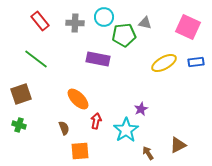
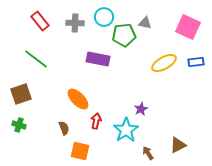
orange square: rotated 18 degrees clockwise
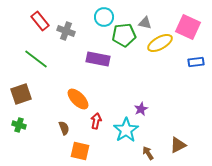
gray cross: moved 9 px left, 8 px down; rotated 18 degrees clockwise
yellow ellipse: moved 4 px left, 20 px up
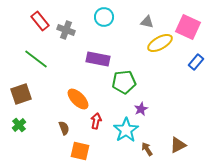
gray triangle: moved 2 px right, 1 px up
gray cross: moved 1 px up
green pentagon: moved 47 px down
blue rectangle: rotated 42 degrees counterclockwise
green cross: rotated 32 degrees clockwise
brown arrow: moved 1 px left, 4 px up
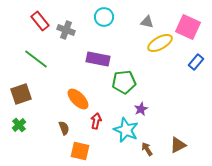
cyan star: rotated 15 degrees counterclockwise
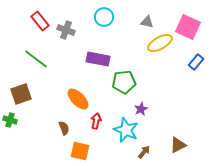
green cross: moved 9 px left, 5 px up; rotated 32 degrees counterclockwise
brown arrow: moved 3 px left, 3 px down; rotated 72 degrees clockwise
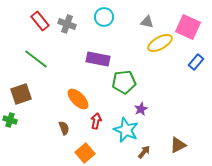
gray cross: moved 1 px right, 6 px up
orange square: moved 5 px right, 2 px down; rotated 36 degrees clockwise
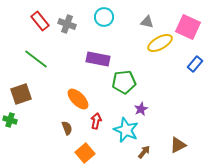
blue rectangle: moved 1 px left, 2 px down
brown semicircle: moved 3 px right
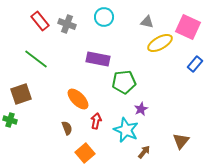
brown triangle: moved 3 px right, 4 px up; rotated 24 degrees counterclockwise
